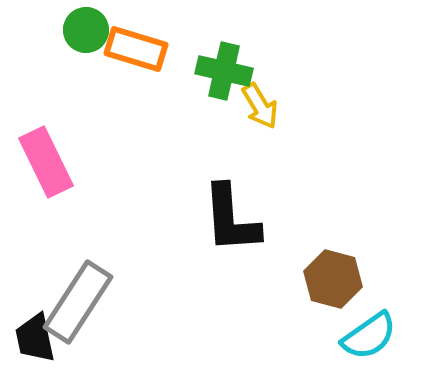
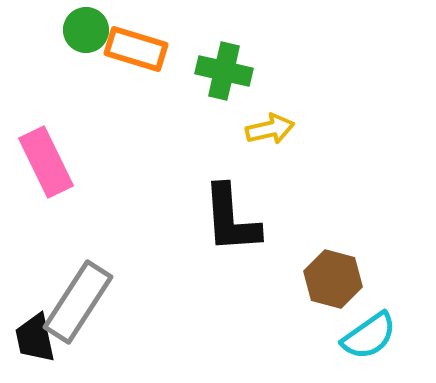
yellow arrow: moved 10 px right, 23 px down; rotated 72 degrees counterclockwise
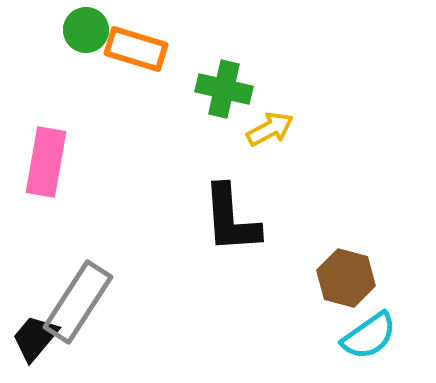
green cross: moved 18 px down
yellow arrow: rotated 15 degrees counterclockwise
pink rectangle: rotated 36 degrees clockwise
brown hexagon: moved 13 px right, 1 px up
black trapezoid: rotated 52 degrees clockwise
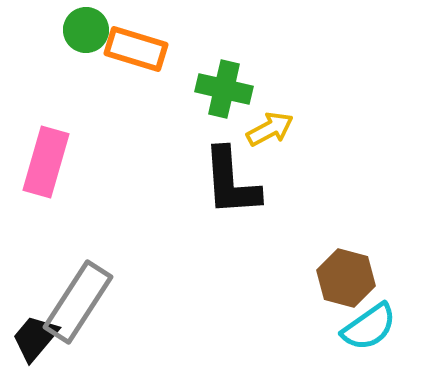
pink rectangle: rotated 6 degrees clockwise
black L-shape: moved 37 px up
cyan semicircle: moved 9 px up
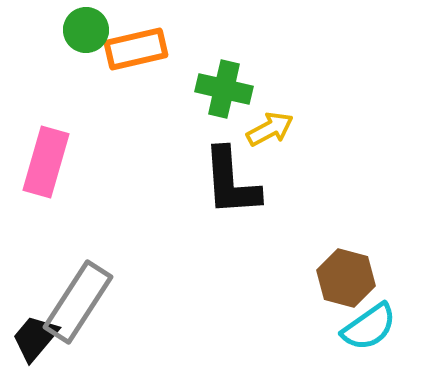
orange rectangle: rotated 30 degrees counterclockwise
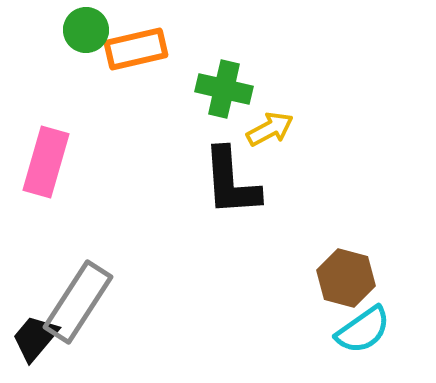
cyan semicircle: moved 6 px left, 3 px down
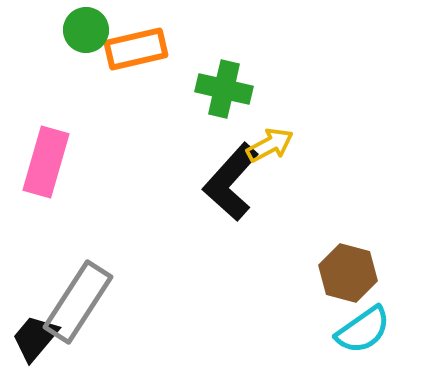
yellow arrow: moved 16 px down
black L-shape: rotated 46 degrees clockwise
brown hexagon: moved 2 px right, 5 px up
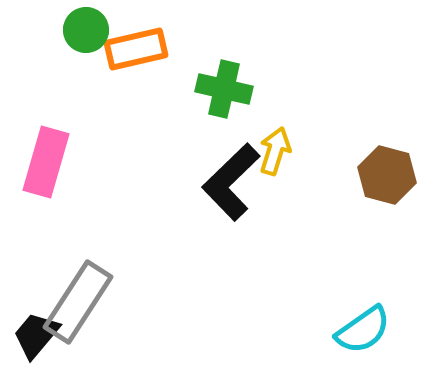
yellow arrow: moved 5 px right, 6 px down; rotated 45 degrees counterclockwise
black L-shape: rotated 4 degrees clockwise
brown hexagon: moved 39 px right, 98 px up
black trapezoid: moved 1 px right, 3 px up
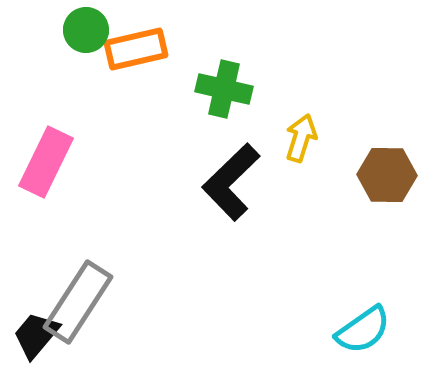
yellow arrow: moved 26 px right, 13 px up
pink rectangle: rotated 10 degrees clockwise
brown hexagon: rotated 14 degrees counterclockwise
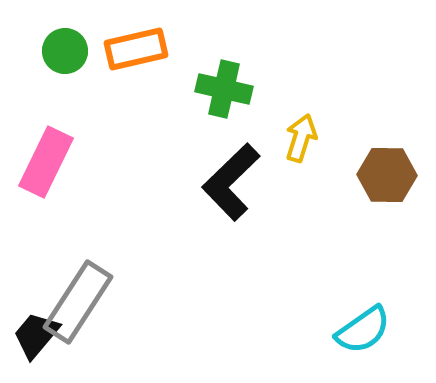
green circle: moved 21 px left, 21 px down
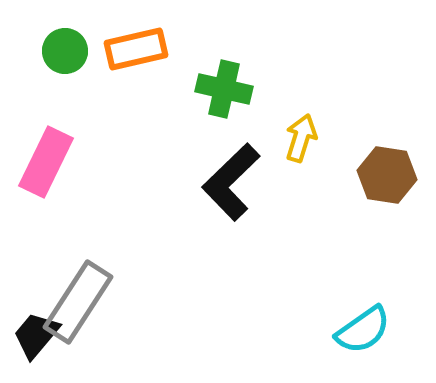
brown hexagon: rotated 8 degrees clockwise
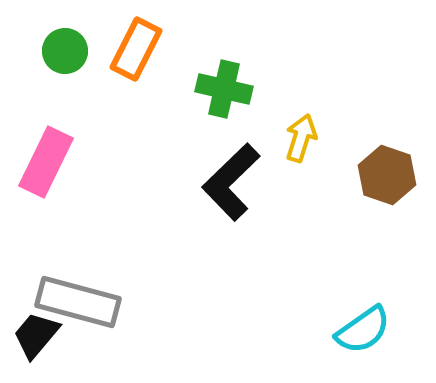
orange rectangle: rotated 50 degrees counterclockwise
brown hexagon: rotated 10 degrees clockwise
gray rectangle: rotated 72 degrees clockwise
